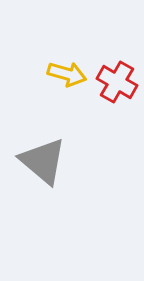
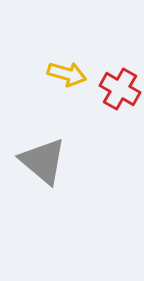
red cross: moved 3 px right, 7 px down
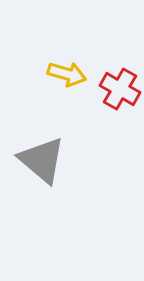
gray triangle: moved 1 px left, 1 px up
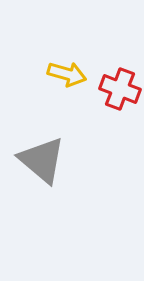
red cross: rotated 9 degrees counterclockwise
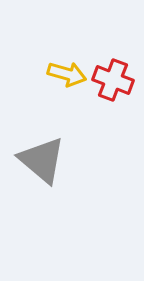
red cross: moved 7 px left, 9 px up
